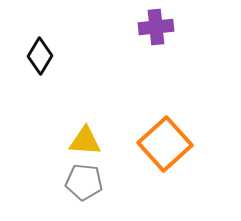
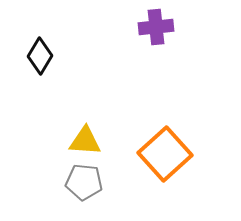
orange square: moved 10 px down
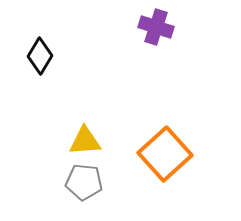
purple cross: rotated 24 degrees clockwise
yellow triangle: rotated 8 degrees counterclockwise
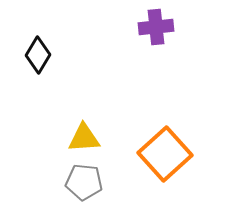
purple cross: rotated 24 degrees counterclockwise
black diamond: moved 2 px left, 1 px up
yellow triangle: moved 1 px left, 3 px up
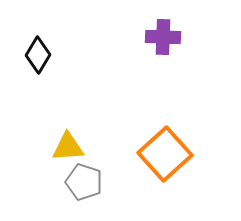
purple cross: moved 7 px right, 10 px down; rotated 8 degrees clockwise
yellow triangle: moved 16 px left, 9 px down
gray pentagon: rotated 12 degrees clockwise
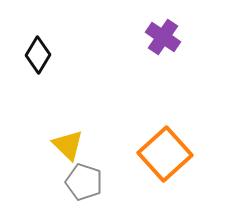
purple cross: rotated 32 degrees clockwise
yellow triangle: moved 2 px up; rotated 48 degrees clockwise
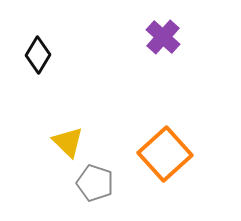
purple cross: rotated 8 degrees clockwise
yellow triangle: moved 3 px up
gray pentagon: moved 11 px right, 1 px down
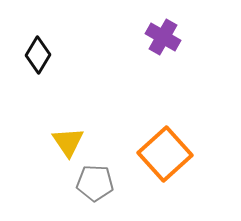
purple cross: rotated 12 degrees counterclockwise
yellow triangle: rotated 12 degrees clockwise
gray pentagon: rotated 15 degrees counterclockwise
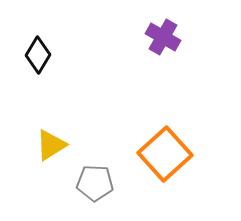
yellow triangle: moved 17 px left, 3 px down; rotated 32 degrees clockwise
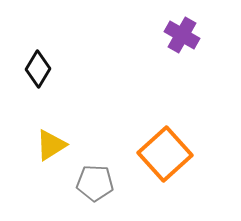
purple cross: moved 19 px right, 2 px up
black diamond: moved 14 px down
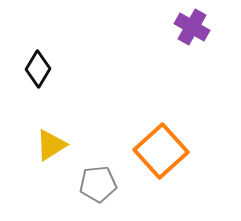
purple cross: moved 10 px right, 8 px up
orange square: moved 4 px left, 3 px up
gray pentagon: moved 3 px right, 1 px down; rotated 9 degrees counterclockwise
